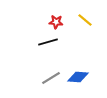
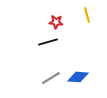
yellow line: moved 2 px right, 5 px up; rotated 35 degrees clockwise
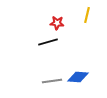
yellow line: rotated 28 degrees clockwise
red star: moved 1 px right, 1 px down
gray line: moved 1 px right, 3 px down; rotated 24 degrees clockwise
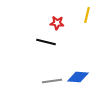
black line: moved 2 px left; rotated 30 degrees clockwise
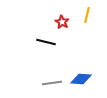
red star: moved 5 px right, 1 px up; rotated 24 degrees clockwise
blue diamond: moved 3 px right, 2 px down
gray line: moved 2 px down
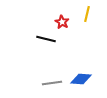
yellow line: moved 1 px up
black line: moved 3 px up
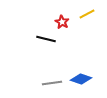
yellow line: rotated 49 degrees clockwise
blue diamond: rotated 15 degrees clockwise
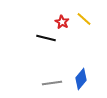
yellow line: moved 3 px left, 5 px down; rotated 70 degrees clockwise
black line: moved 1 px up
blue diamond: rotated 70 degrees counterclockwise
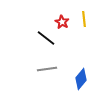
yellow line: rotated 42 degrees clockwise
black line: rotated 24 degrees clockwise
gray line: moved 5 px left, 14 px up
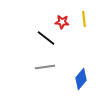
red star: rotated 24 degrees counterclockwise
gray line: moved 2 px left, 2 px up
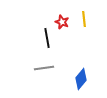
red star: rotated 16 degrees clockwise
black line: moved 1 px right; rotated 42 degrees clockwise
gray line: moved 1 px left, 1 px down
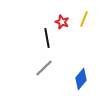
yellow line: rotated 28 degrees clockwise
gray line: rotated 36 degrees counterclockwise
